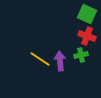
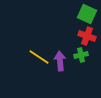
yellow line: moved 1 px left, 2 px up
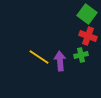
green square: rotated 12 degrees clockwise
red cross: moved 1 px right
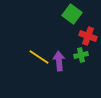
green square: moved 15 px left
purple arrow: moved 1 px left
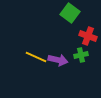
green square: moved 2 px left, 1 px up
yellow line: moved 3 px left; rotated 10 degrees counterclockwise
purple arrow: moved 1 px left, 1 px up; rotated 108 degrees clockwise
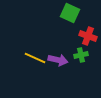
green square: rotated 12 degrees counterclockwise
yellow line: moved 1 px left, 1 px down
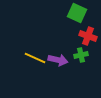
green square: moved 7 px right
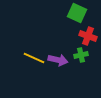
yellow line: moved 1 px left
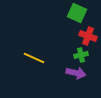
purple arrow: moved 18 px right, 13 px down
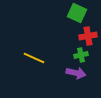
red cross: rotated 30 degrees counterclockwise
